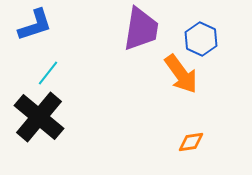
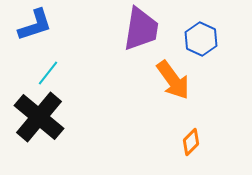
orange arrow: moved 8 px left, 6 px down
orange diamond: rotated 36 degrees counterclockwise
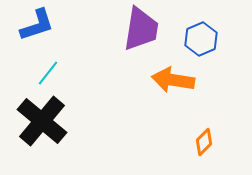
blue L-shape: moved 2 px right
blue hexagon: rotated 12 degrees clockwise
orange arrow: rotated 135 degrees clockwise
black cross: moved 3 px right, 4 px down
orange diamond: moved 13 px right
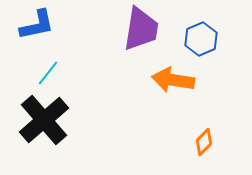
blue L-shape: rotated 6 degrees clockwise
black cross: moved 2 px right, 1 px up; rotated 9 degrees clockwise
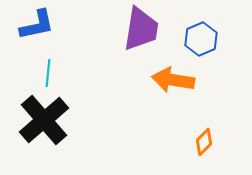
cyan line: rotated 32 degrees counterclockwise
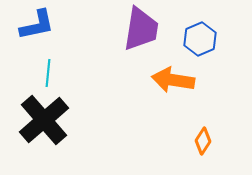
blue hexagon: moved 1 px left
orange diamond: moved 1 px left, 1 px up; rotated 12 degrees counterclockwise
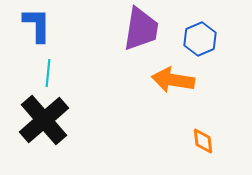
blue L-shape: rotated 78 degrees counterclockwise
orange diamond: rotated 40 degrees counterclockwise
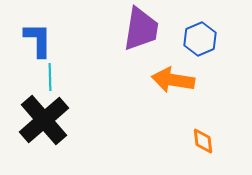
blue L-shape: moved 1 px right, 15 px down
cyan line: moved 2 px right, 4 px down; rotated 8 degrees counterclockwise
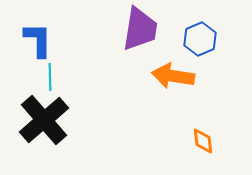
purple trapezoid: moved 1 px left
orange arrow: moved 4 px up
